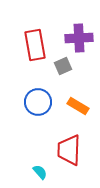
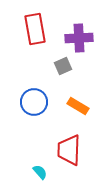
red rectangle: moved 16 px up
blue circle: moved 4 px left
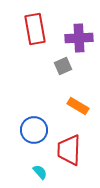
blue circle: moved 28 px down
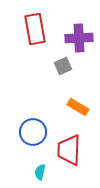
orange rectangle: moved 1 px down
blue circle: moved 1 px left, 2 px down
cyan semicircle: rotated 126 degrees counterclockwise
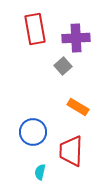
purple cross: moved 3 px left
gray square: rotated 18 degrees counterclockwise
red trapezoid: moved 2 px right, 1 px down
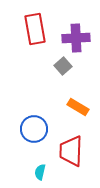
blue circle: moved 1 px right, 3 px up
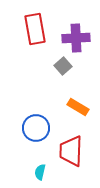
blue circle: moved 2 px right, 1 px up
